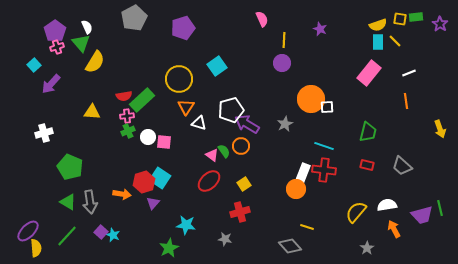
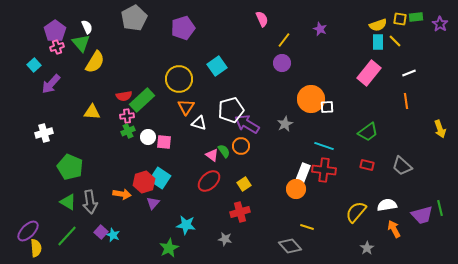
yellow line at (284, 40): rotated 35 degrees clockwise
green trapezoid at (368, 132): rotated 40 degrees clockwise
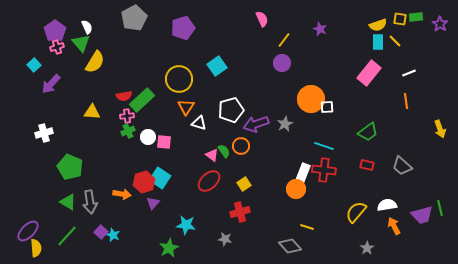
purple arrow at (247, 124): moved 9 px right; rotated 50 degrees counterclockwise
orange arrow at (394, 229): moved 3 px up
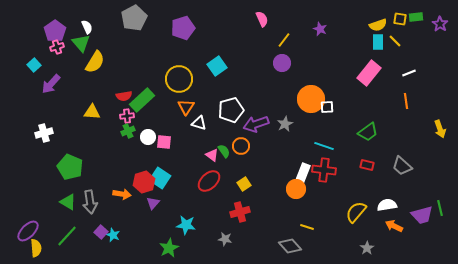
orange arrow at (394, 226): rotated 36 degrees counterclockwise
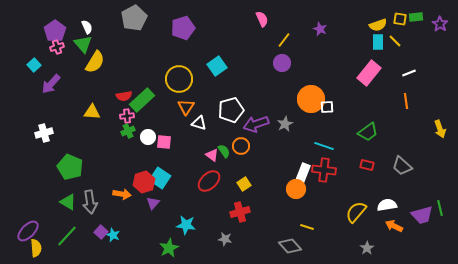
green triangle at (81, 43): moved 2 px right, 1 px down
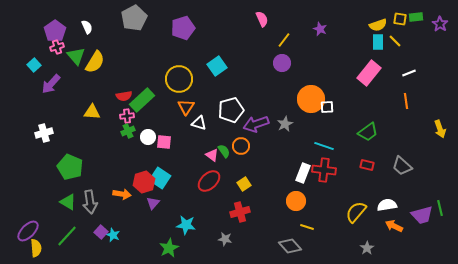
green triangle at (83, 44): moved 7 px left, 12 px down
orange circle at (296, 189): moved 12 px down
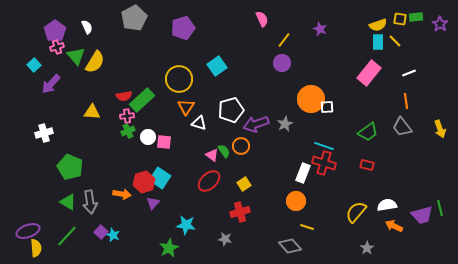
gray trapezoid at (402, 166): moved 39 px up; rotated 10 degrees clockwise
red cross at (324, 170): moved 7 px up; rotated 10 degrees clockwise
purple ellipse at (28, 231): rotated 25 degrees clockwise
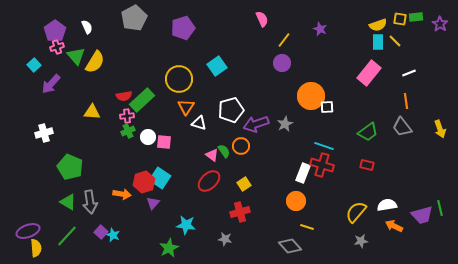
orange circle at (311, 99): moved 3 px up
red cross at (324, 163): moved 2 px left, 2 px down
gray star at (367, 248): moved 6 px left, 7 px up; rotated 24 degrees clockwise
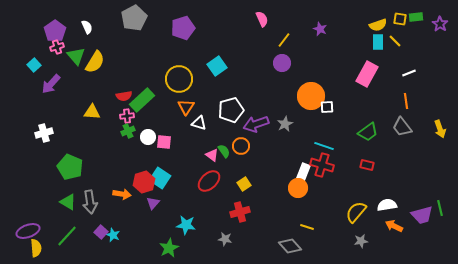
pink rectangle at (369, 73): moved 2 px left, 1 px down; rotated 10 degrees counterclockwise
orange circle at (296, 201): moved 2 px right, 13 px up
